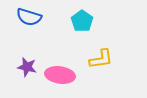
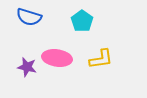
pink ellipse: moved 3 px left, 17 px up
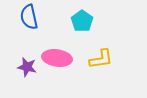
blue semicircle: rotated 60 degrees clockwise
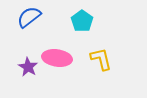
blue semicircle: rotated 65 degrees clockwise
yellow L-shape: rotated 95 degrees counterclockwise
purple star: moved 1 px right; rotated 18 degrees clockwise
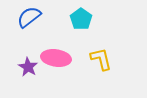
cyan pentagon: moved 1 px left, 2 px up
pink ellipse: moved 1 px left
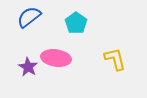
cyan pentagon: moved 5 px left, 4 px down
yellow L-shape: moved 14 px right
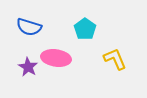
blue semicircle: moved 10 px down; rotated 125 degrees counterclockwise
cyan pentagon: moved 9 px right, 6 px down
yellow L-shape: rotated 10 degrees counterclockwise
